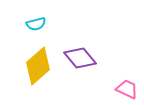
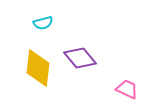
cyan semicircle: moved 7 px right, 1 px up
yellow diamond: moved 2 px down; rotated 42 degrees counterclockwise
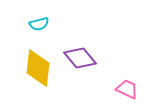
cyan semicircle: moved 4 px left, 1 px down
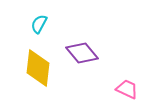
cyan semicircle: rotated 132 degrees clockwise
purple diamond: moved 2 px right, 5 px up
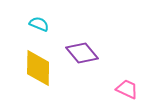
cyan semicircle: rotated 84 degrees clockwise
yellow diamond: rotated 6 degrees counterclockwise
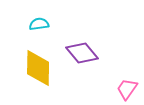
cyan semicircle: rotated 30 degrees counterclockwise
pink trapezoid: rotated 80 degrees counterclockwise
